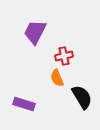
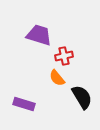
purple trapezoid: moved 4 px right, 3 px down; rotated 80 degrees clockwise
orange semicircle: rotated 18 degrees counterclockwise
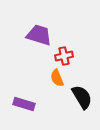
orange semicircle: rotated 18 degrees clockwise
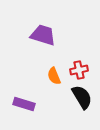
purple trapezoid: moved 4 px right
red cross: moved 15 px right, 14 px down
orange semicircle: moved 3 px left, 2 px up
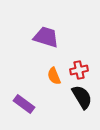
purple trapezoid: moved 3 px right, 2 px down
purple rectangle: rotated 20 degrees clockwise
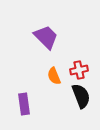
purple trapezoid: rotated 28 degrees clockwise
black semicircle: moved 1 px left, 1 px up; rotated 10 degrees clockwise
purple rectangle: rotated 45 degrees clockwise
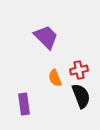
orange semicircle: moved 1 px right, 2 px down
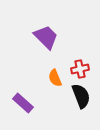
red cross: moved 1 px right, 1 px up
purple rectangle: moved 1 px left, 1 px up; rotated 40 degrees counterclockwise
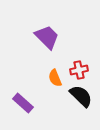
purple trapezoid: moved 1 px right
red cross: moved 1 px left, 1 px down
black semicircle: rotated 25 degrees counterclockwise
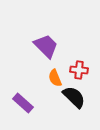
purple trapezoid: moved 1 px left, 9 px down
red cross: rotated 18 degrees clockwise
black semicircle: moved 7 px left, 1 px down
